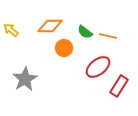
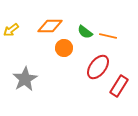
yellow arrow: rotated 77 degrees counterclockwise
red ellipse: rotated 15 degrees counterclockwise
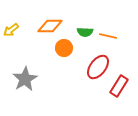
green semicircle: rotated 35 degrees counterclockwise
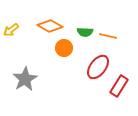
orange diamond: rotated 30 degrees clockwise
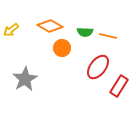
orange circle: moved 2 px left
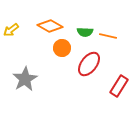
red ellipse: moved 9 px left, 3 px up
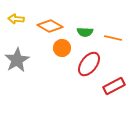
yellow arrow: moved 5 px right, 11 px up; rotated 42 degrees clockwise
orange line: moved 5 px right, 2 px down
gray star: moved 8 px left, 19 px up
red rectangle: moved 5 px left; rotated 30 degrees clockwise
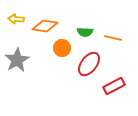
orange diamond: moved 5 px left; rotated 20 degrees counterclockwise
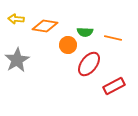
orange circle: moved 6 px right, 3 px up
